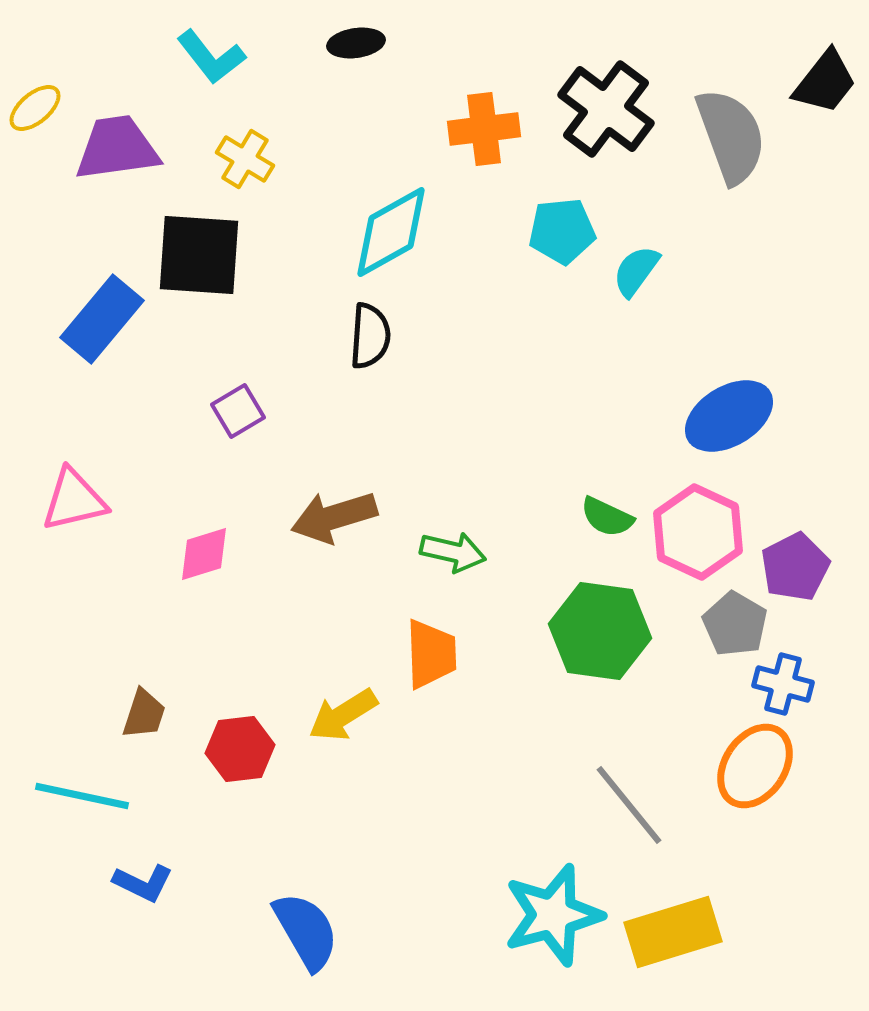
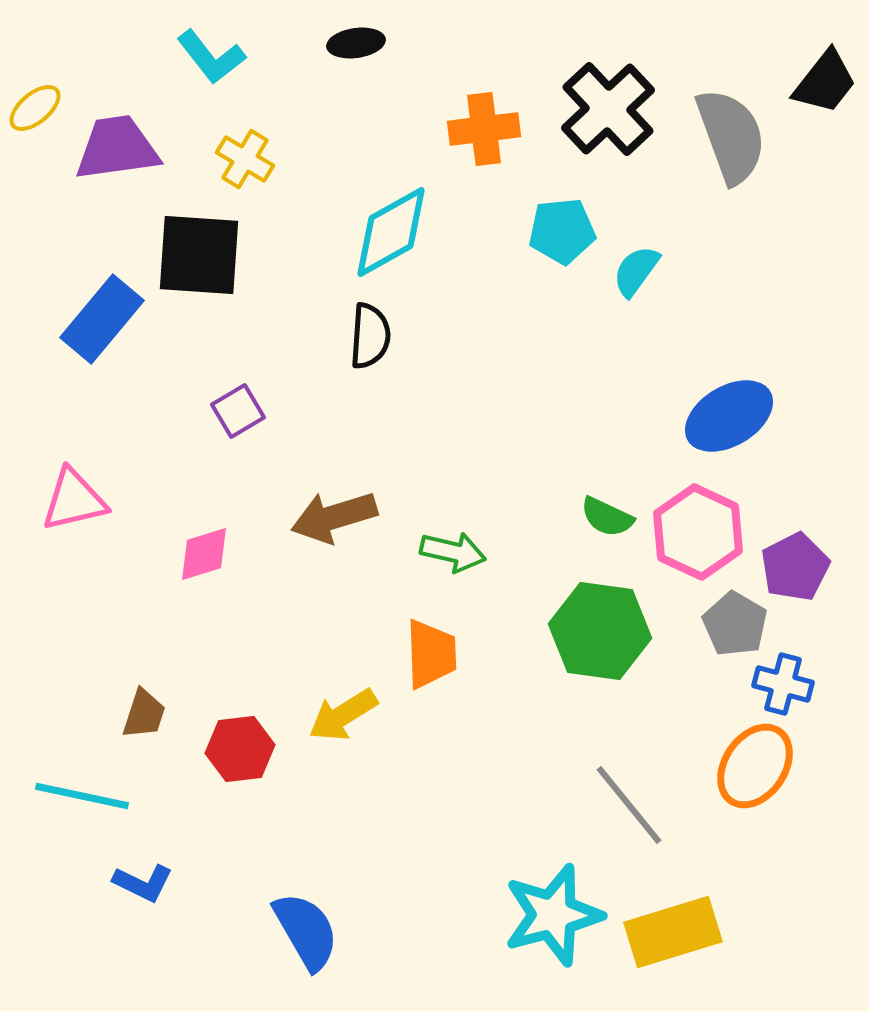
black cross: moved 2 px right; rotated 10 degrees clockwise
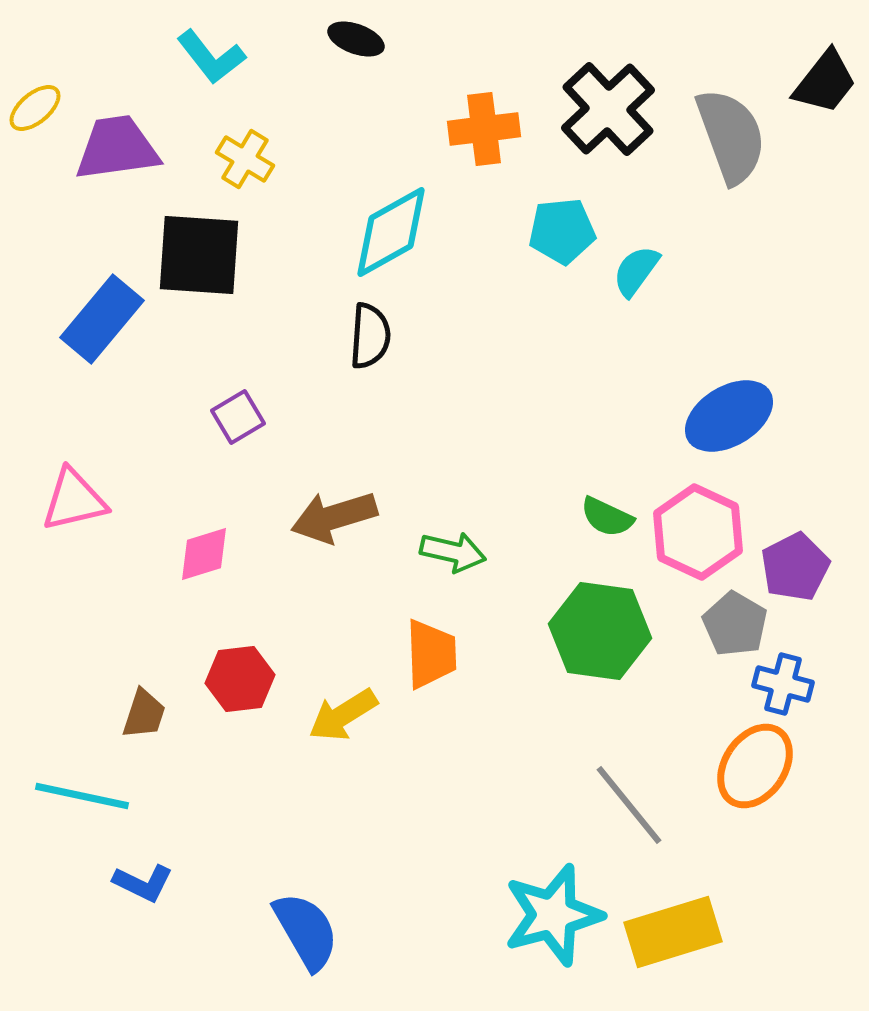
black ellipse: moved 4 px up; rotated 28 degrees clockwise
purple square: moved 6 px down
red hexagon: moved 70 px up
